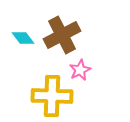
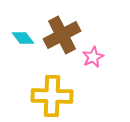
pink star: moved 13 px right, 13 px up
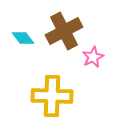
brown cross: moved 2 px right, 4 px up
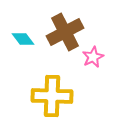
brown cross: moved 1 px right, 1 px down
cyan diamond: moved 1 px down
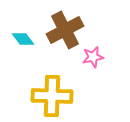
brown cross: moved 2 px up
pink star: rotated 15 degrees clockwise
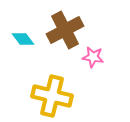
pink star: rotated 20 degrees clockwise
yellow cross: rotated 12 degrees clockwise
